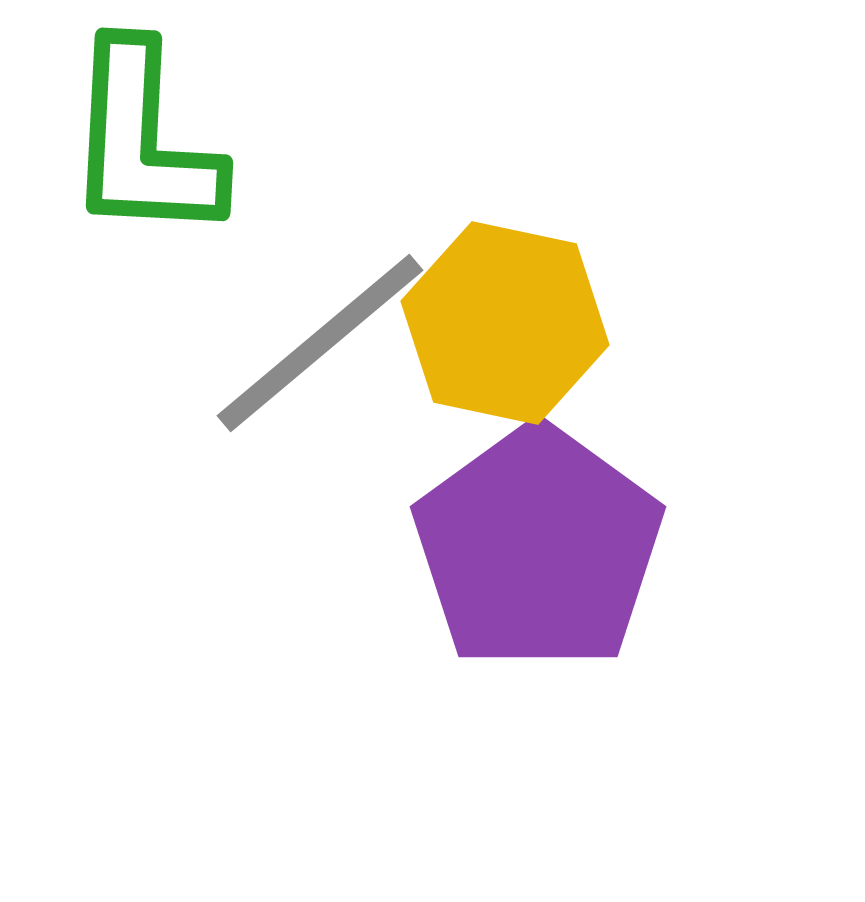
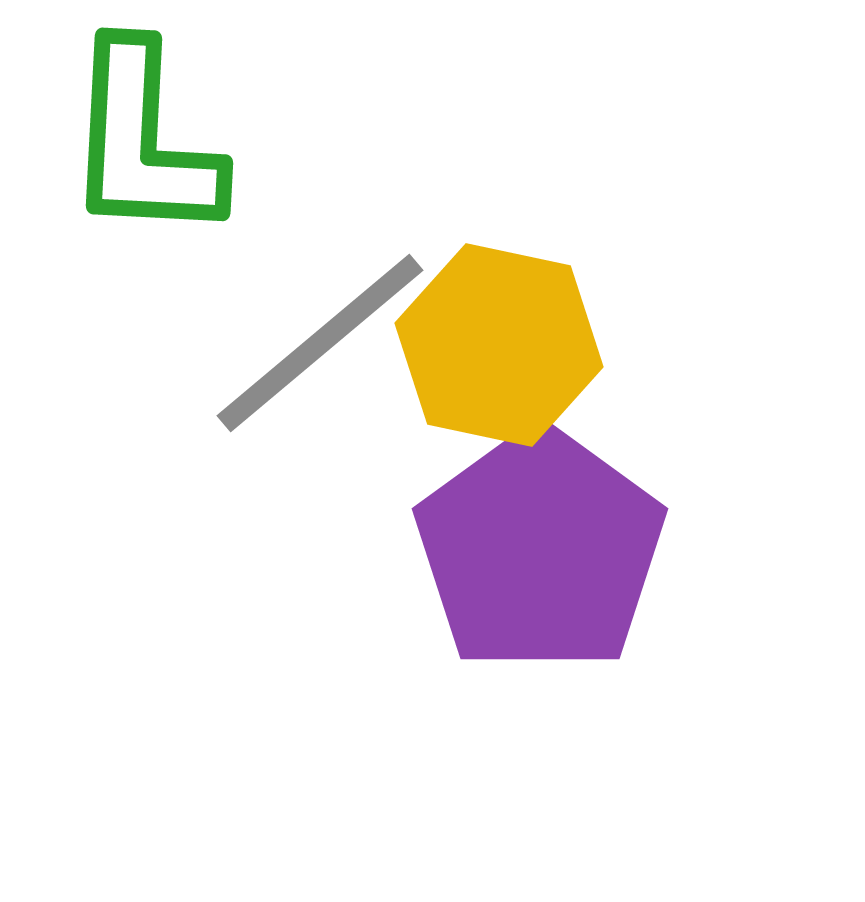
yellow hexagon: moved 6 px left, 22 px down
purple pentagon: moved 2 px right, 2 px down
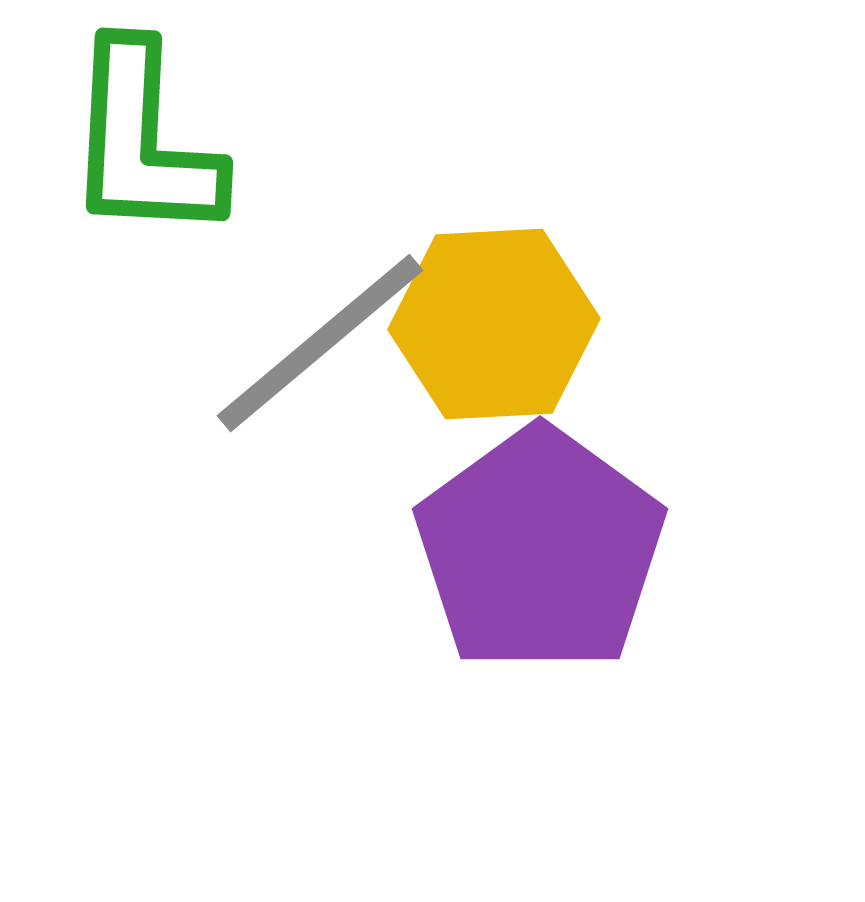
yellow hexagon: moved 5 px left, 21 px up; rotated 15 degrees counterclockwise
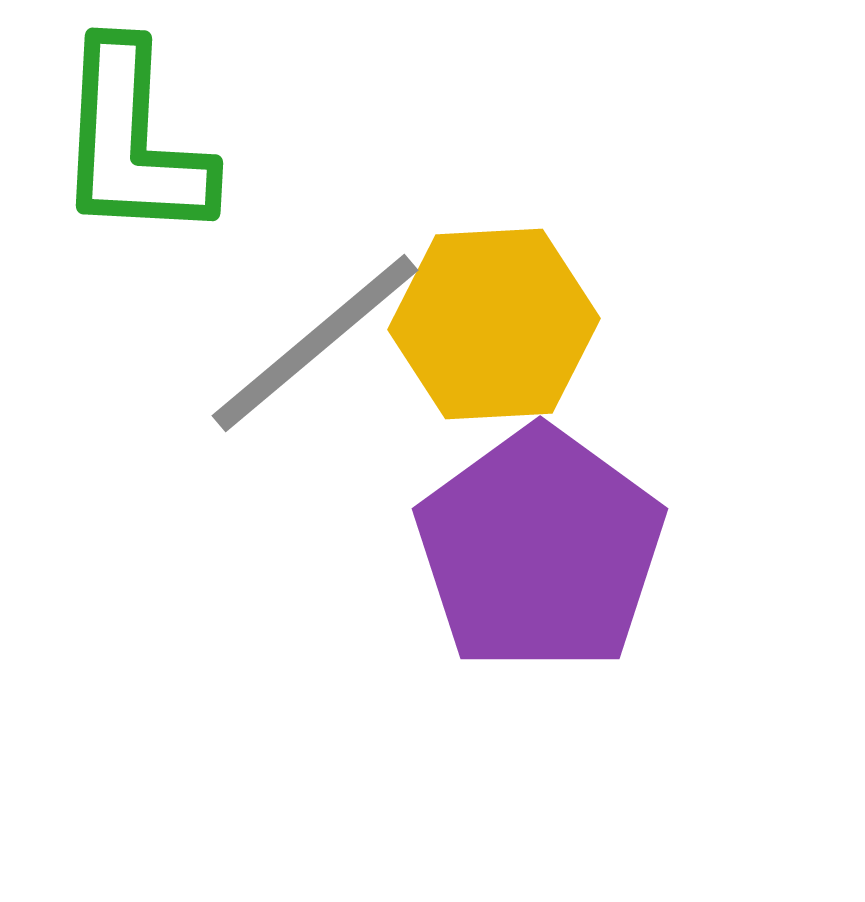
green L-shape: moved 10 px left
gray line: moved 5 px left
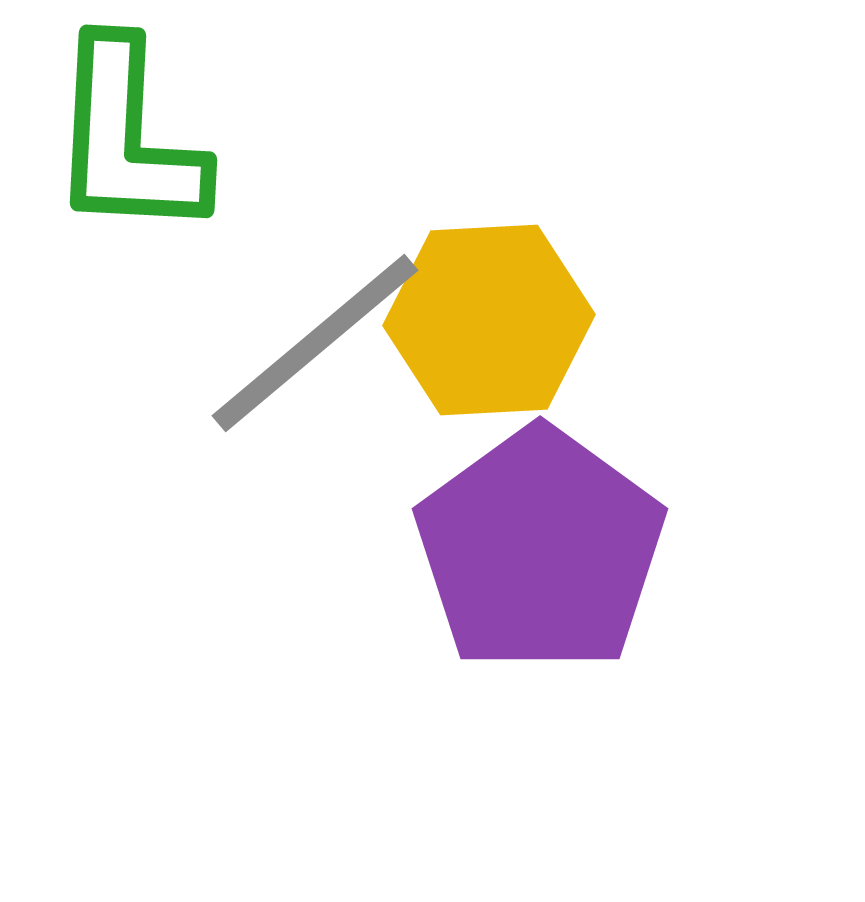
green L-shape: moved 6 px left, 3 px up
yellow hexagon: moved 5 px left, 4 px up
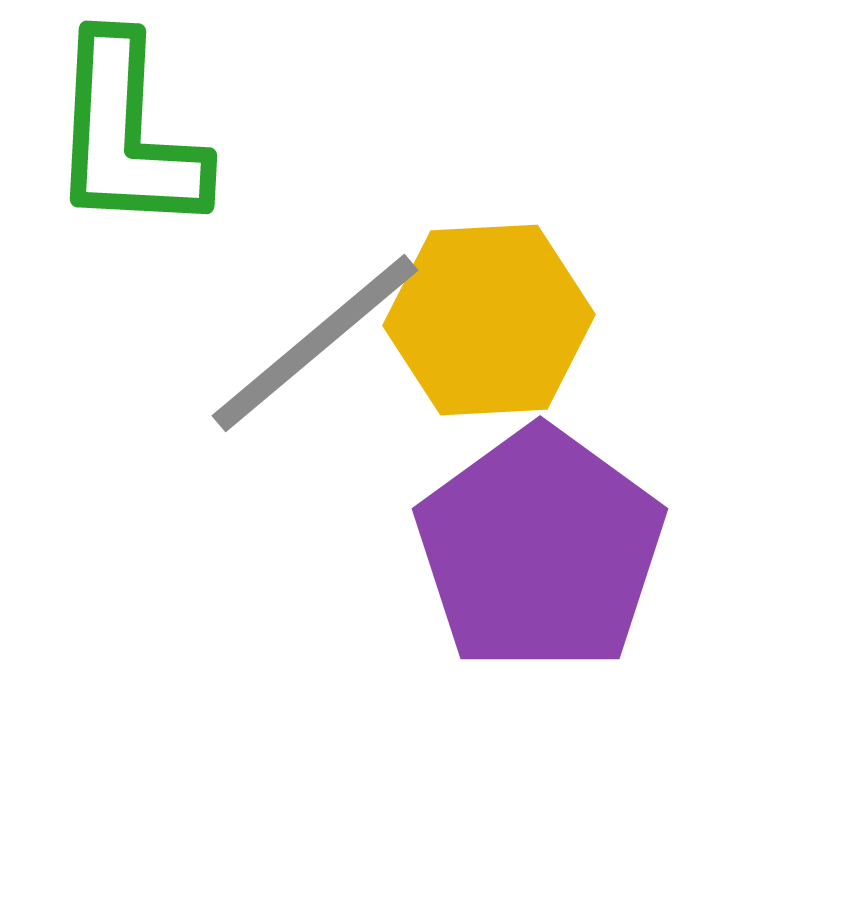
green L-shape: moved 4 px up
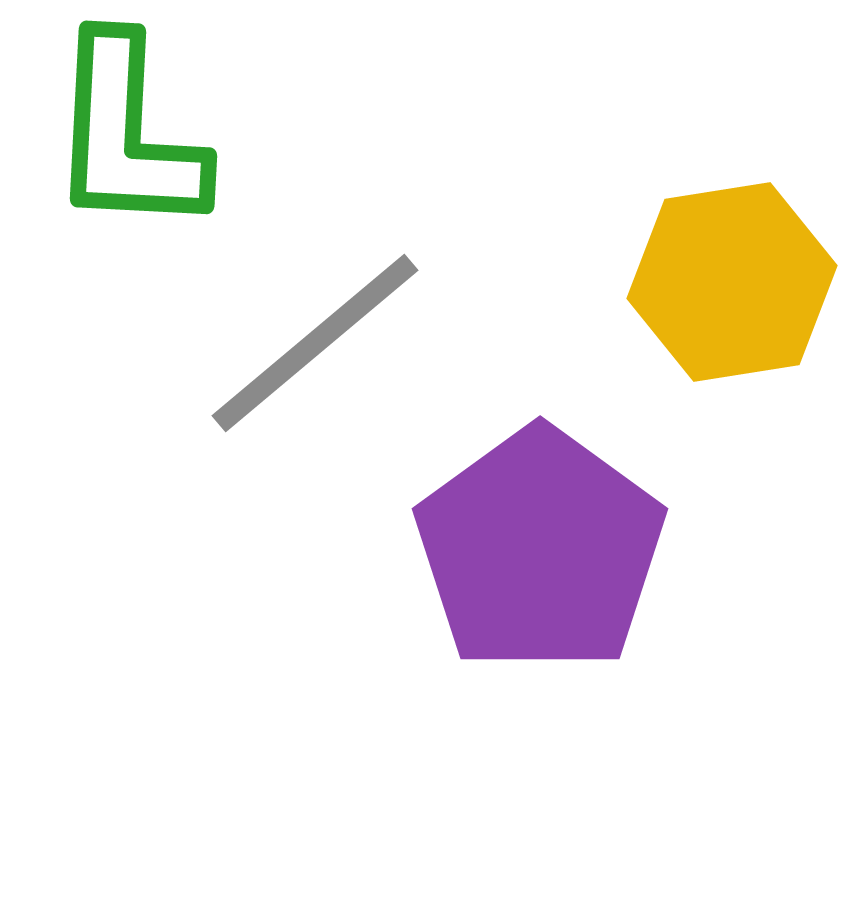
yellow hexagon: moved 243 px right, 38 px up; rotated 6 degrees counterclockwise
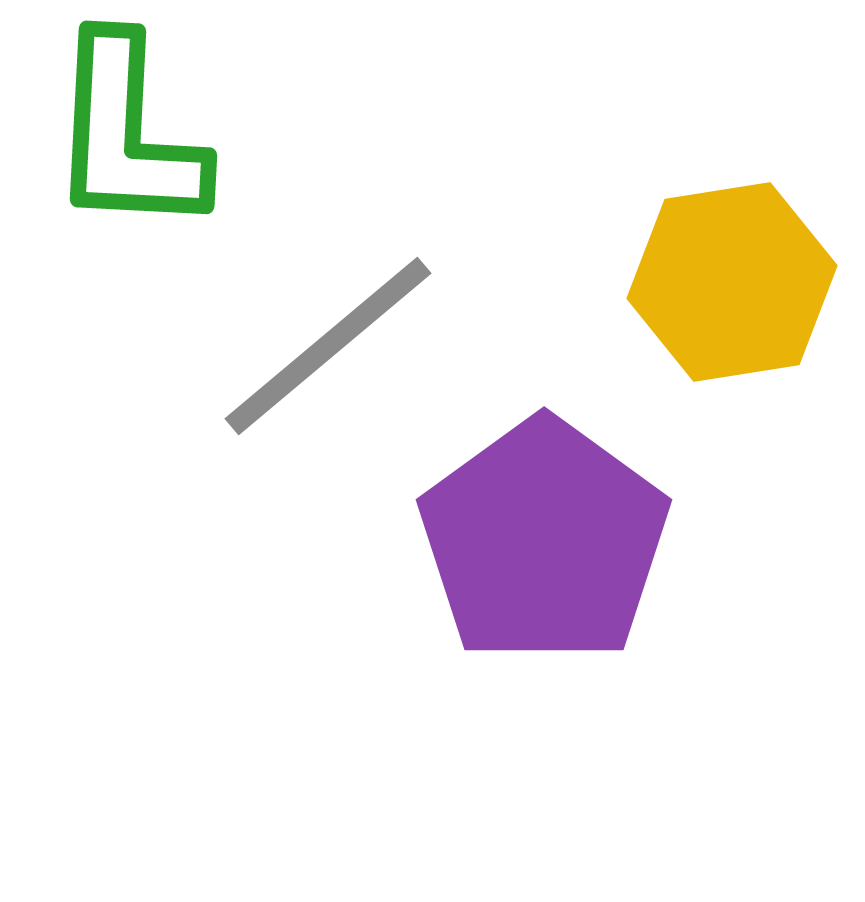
gray line: moved 13 px right, 3 px down
purple pentagon: moved 4 px right, 9 px up
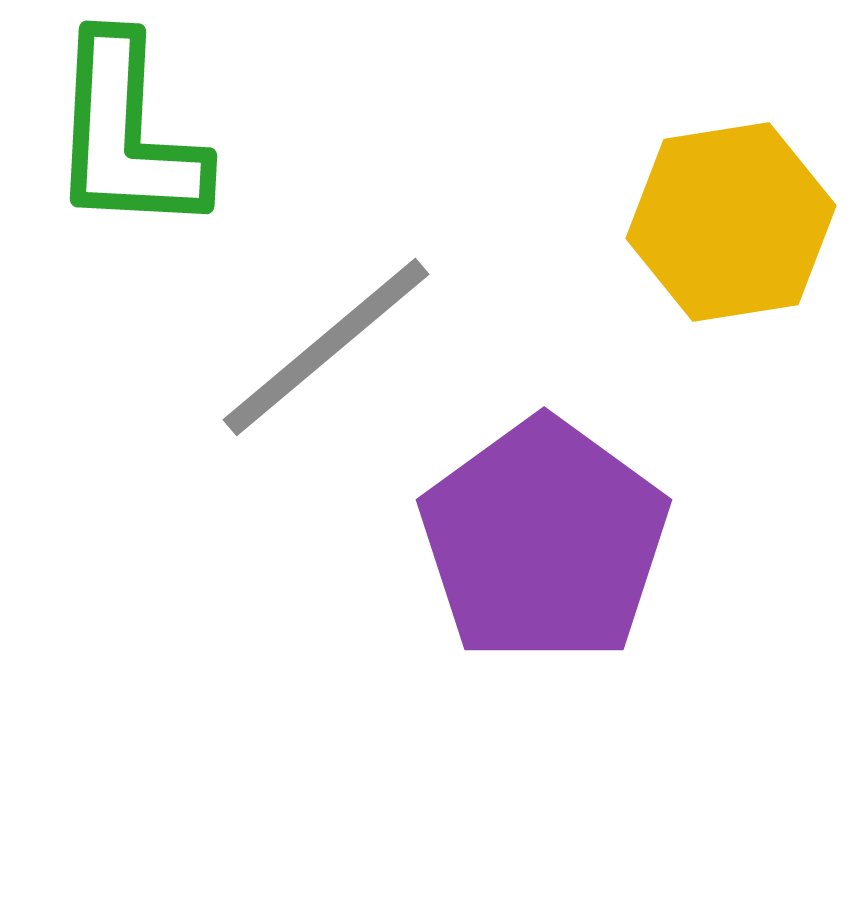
yellow hexagon: moved 1 px left, 60 px up
gray line: moved 2 px left, 1 px down
